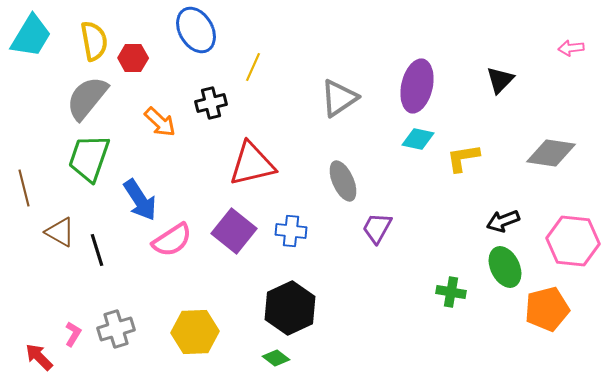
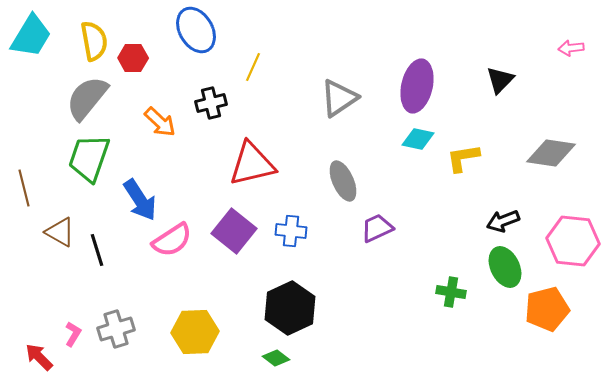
purple trapezoid: rotated 36 degrees clockwise
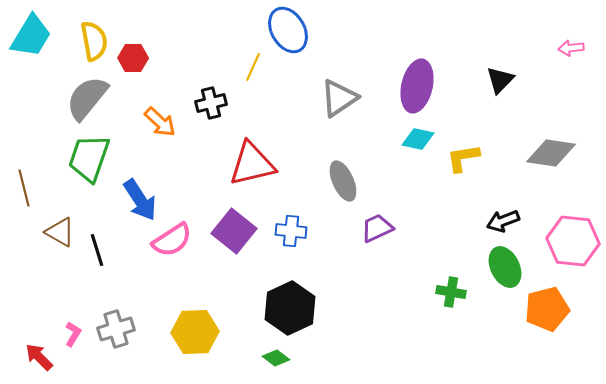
blue ellipse: moved 92 px right
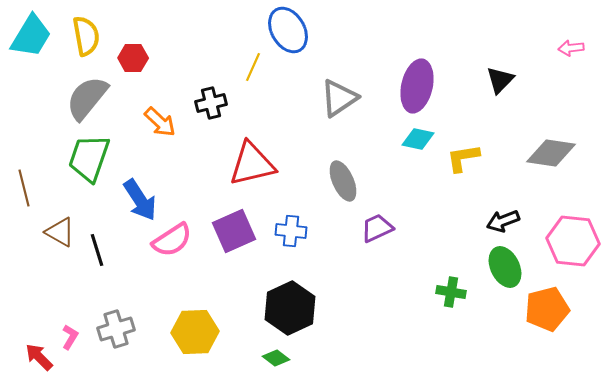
yellow semicircle: moved 8 px left, 5 px up
purple square: rotated 27 degrees clockwise
pink L-shape: moved 3 px left, 3 px down
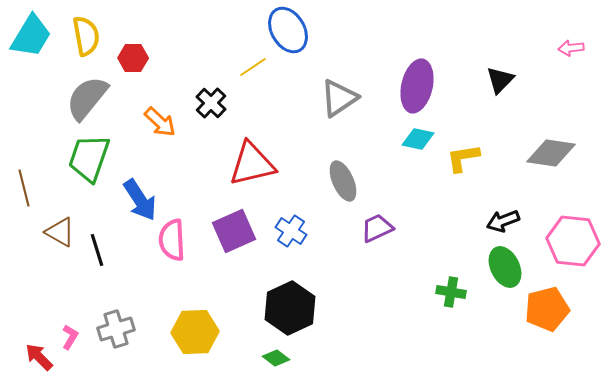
yellow line: rotated 32 degrees clockwise
black cross: rotated 32 degrees counterclockwise
blue cross: rotated 28 degrees clockwise
pink semicircle: rotated 120 degrees clockwise
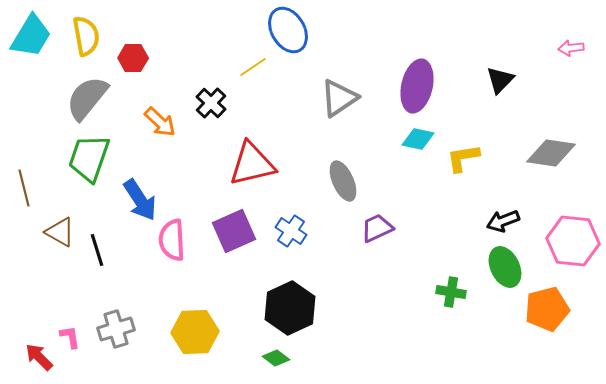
pink L-shape: rotated 40 degrees counterclockwise
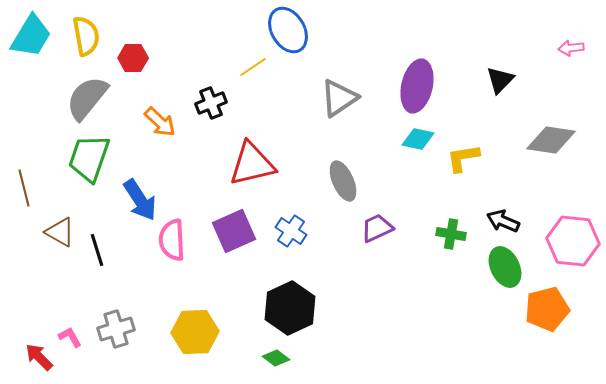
black cross: rotated 24 degrees clockwise
gray diamond: moved 13 px up
black arrow: rotated 44 degrees clockwise
green cross: moved 58 px up
pink L-shape: rotated 20 degrees counterclockwise
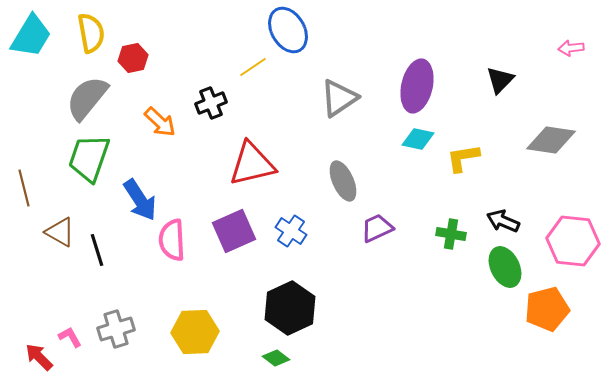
yellow semicircle: moved 5 px right, 3 px up
red hexagon: rotated 12 degrees counterclockwise
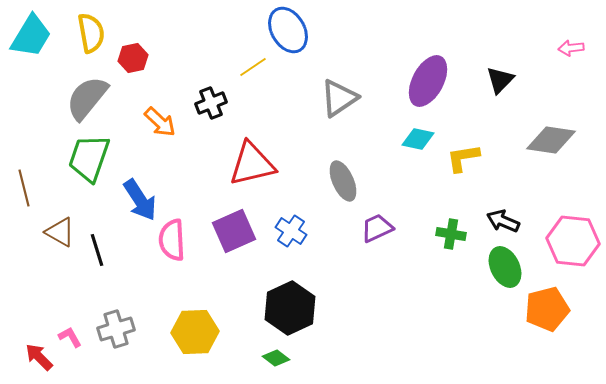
purple ellipse: moved 11 px right, 5 px up; rotated 15 degrees clockwise
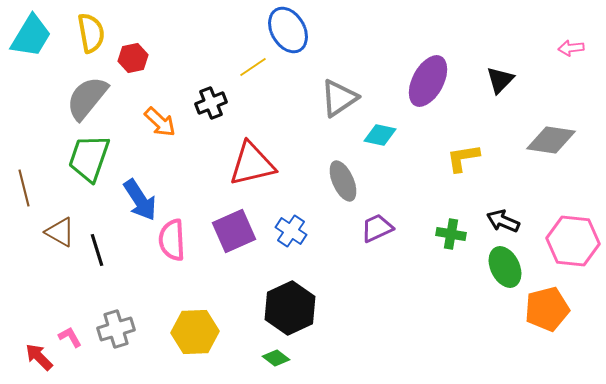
cyan diamond: moved 38 px left, 4 px up
